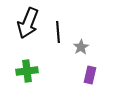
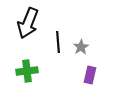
black line: moved 10 px down
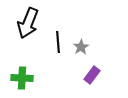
green cross: moved 5 px left, 7 px down; rotated 10 degrees clockwise
purple rectangle: moved 2 px right; rotated 24 degrees clockwise
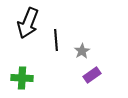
black line: moved 2 px left, 2 px up
gray star: moved 1 px right, 4 px down
purple rectangle: rotated 18 degrees clockwise
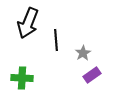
gray star: moved 1 px right, 2 px down
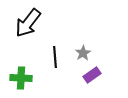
black arrow: rotated 16 degrees clockwise
black line: moved 1 px left, 17 px down
green cross: moved 1 px left
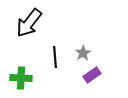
black arrow: moved 1 px right
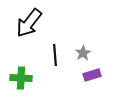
black line: moved 2 px up
purple rectangle: rotated 18 degrees clockwise
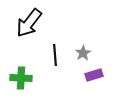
purple rectangle: moved 2 px right
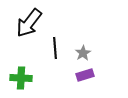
black line: moved 7 px up
purple rectangle: moved 9 px left
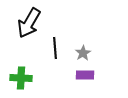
black arrow: rotated 8 degrees counterclockwise
purple rectangle: rotated 18 degrees clockwise
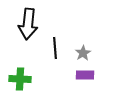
black arrow: moved 1 px left, 1 px down; rotated 24 degrees counterclockwise
green cross: moved 1 px left, 1 px down
